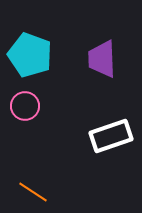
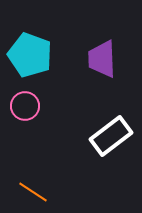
white rectangle: rotated 18 degrees counterclockwise
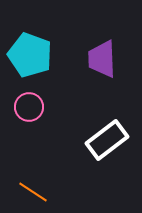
pink circle: moved 4 px right, 1 px down
white rectangle: moved 4 px left, 4 px down
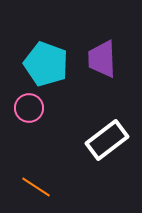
cyan pentagon: moved 16 px right, 9 px down
pink circle: moved 1 px down
orange line: moved 3 px right, 5 px up
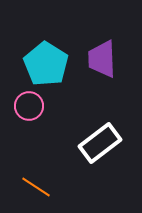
cyan pentagon: rotated 12 degrees clockwise
pink circle: moved 2 px up
white rectangle: moved 7 px left, 3 px down
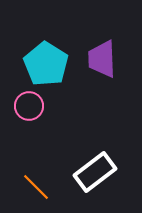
white rectangle: moved 5 px left, 29 px down
orange line: rotated 12 degrees clockwise
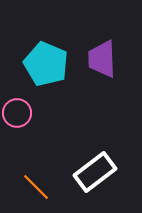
cyan pentagon: rotated 9 degrees counterclockwise
pink circle: moved 12 px left, 7 px down
